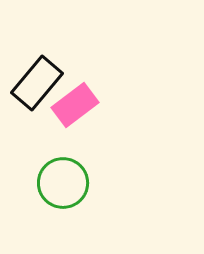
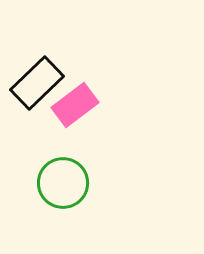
black rectangle: rotated 6 degrees clockwise
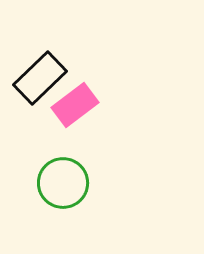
black rectangle: moved 3 px right, 5 px up
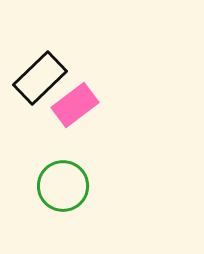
green circle: moved 3 px down
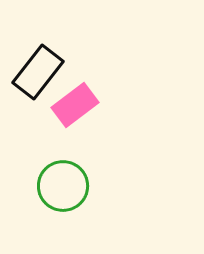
black rectangle: moved 2 px left, 6 px up; rotated 8 degrees counterclockwise
